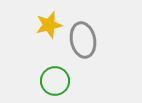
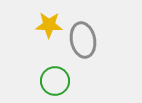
yellow star: rotated 16 degrees clockwise
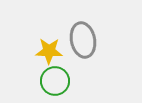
yellow star: moved 26 px down
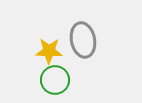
green circle: moved 1 px up
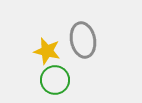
yellow star: moved 2 px left; rotated 12 degrees clockwise
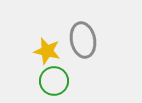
green circle: moved 1 px left, 1 px down
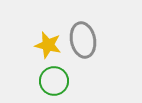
yellow star: moved 1 px right, 6 px up
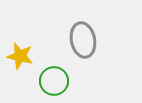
yellow star: moved 28 px left, 11 px down
